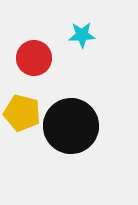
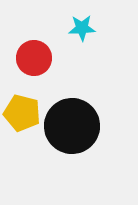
cyan star: moved 7 px up
black circle: moved 1 px right
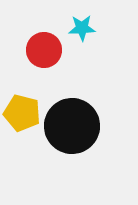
red circle: moved 10 px right, 8 px up
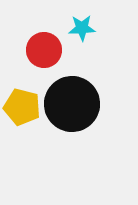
yellow pentagon: moved 6 px up
black circle: moved 22 px up
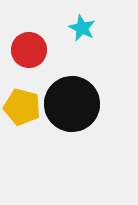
cyan star: rotated 28 degrees clockwise
red circle: moved 15 px left
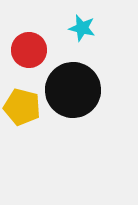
cyan star: rotated 12 degrees counterclockwise
black circle: moved 1 px right, 14 px up
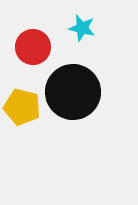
red circle: moved 4 px right, 3 px up
black circle: moved 2 px down
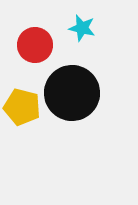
red circle: moved 2 px right, 2 px up
black circle: moved 1 px left, 1 px down
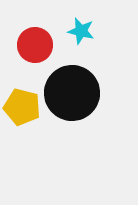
cyan star: moved 1 px left, 3 px down
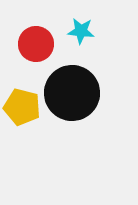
cyan star: rotated 8 degrees counterclockwise
red circle: moved 1 px right, 1 px up
